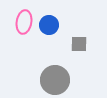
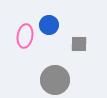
pink ellipse: moved 1 px right, 14 px down
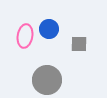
blue circle: moved 4 px down
gray circle: moved 8 px left
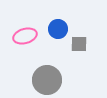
blue circle: moved 9 px right
pink ellipse: rotated 65 degrees clockwise
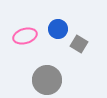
gray square: rotated 30 degrees clockwise
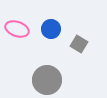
blue circle: moved 7 px left
pink ellipse: moved 8 px left, 7 px up; rotated 35 degrees clockwise
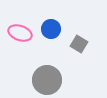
pink ellipse: moved 3 px right, 4 px down
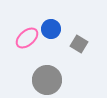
pink ellipse: moved 7 px right, 5 px down; rotated 60 degrees counterclockwise
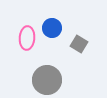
blue circle: moved 1 px right, 1 px up
pink ellipse: rotated 45 degrees counterclockwise
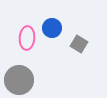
gray circle: moved 28 px left
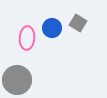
gray square: moved 1 px left, 21 px up
gray circle: moved 2 px left
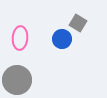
blue circle: moved 10 px right, 11 px down
pink ellipse: moved 7 px left
